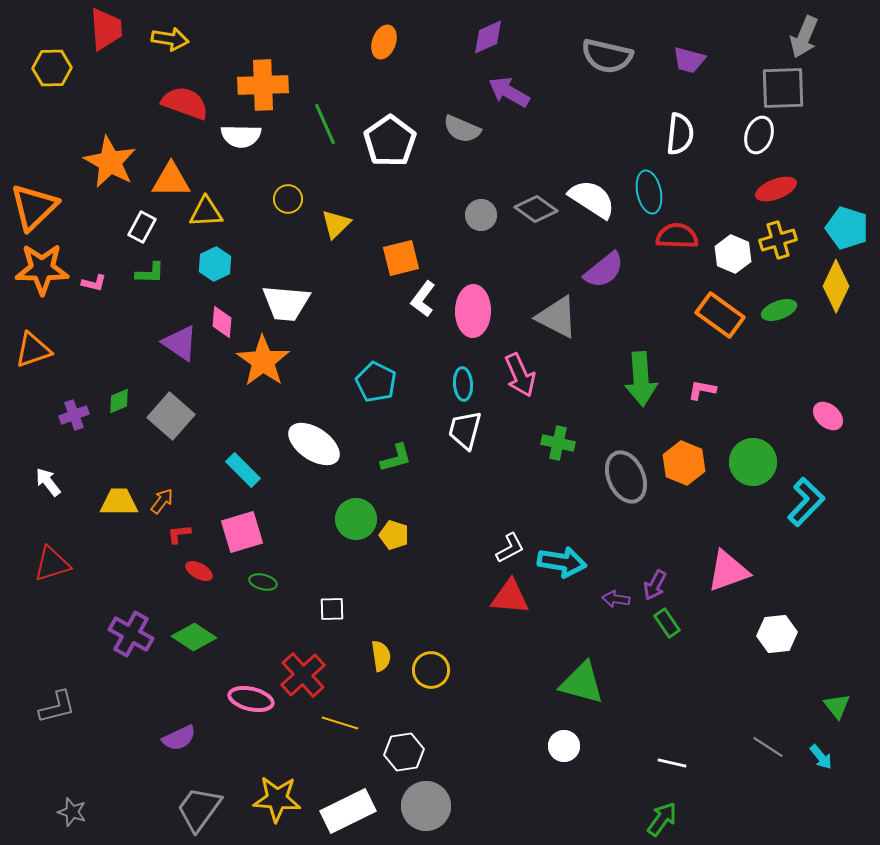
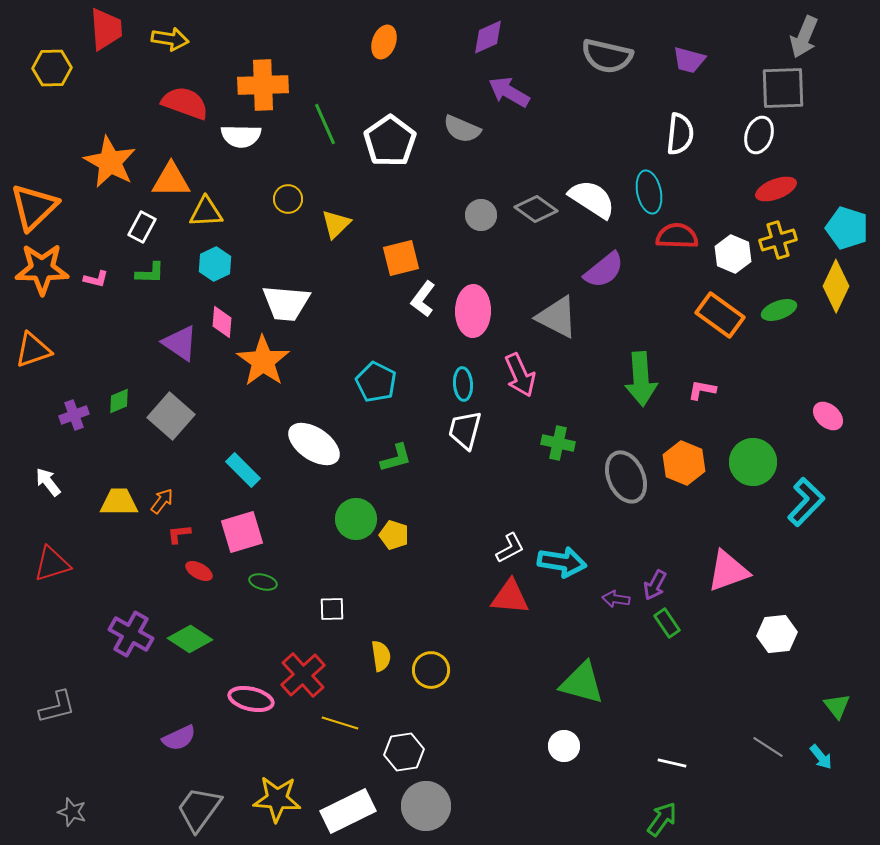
pink L-shape at (94, 283): moved 2 px right, 4 px up
green diamond at (194, 637): moved 4 px left, 2 px down
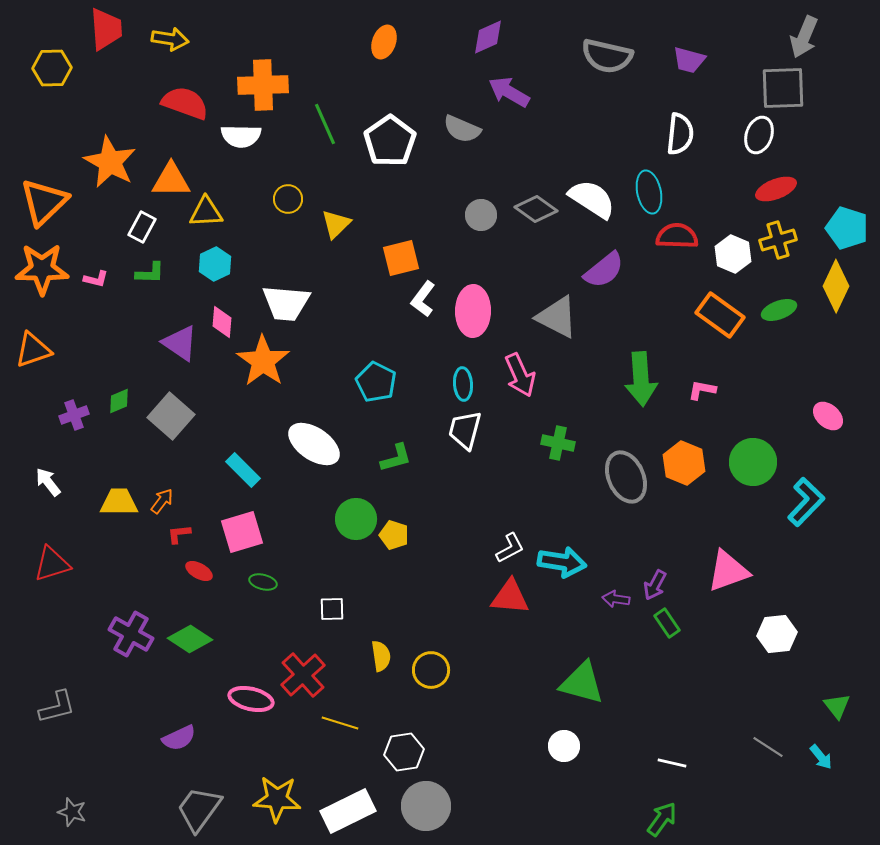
orange triangle at (34, 207): moved 10 px right, 5 px up
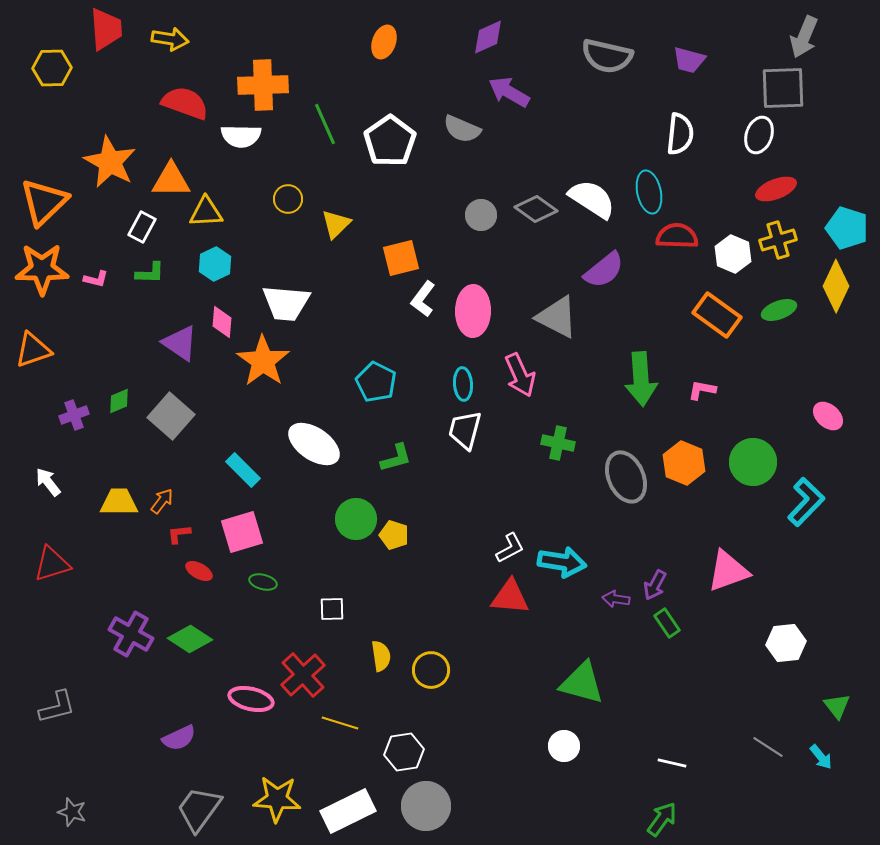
orange rectangle at (720, 315): moved 3 px left
white hexagon at (777, 634): moved 9 px right, 9 px down
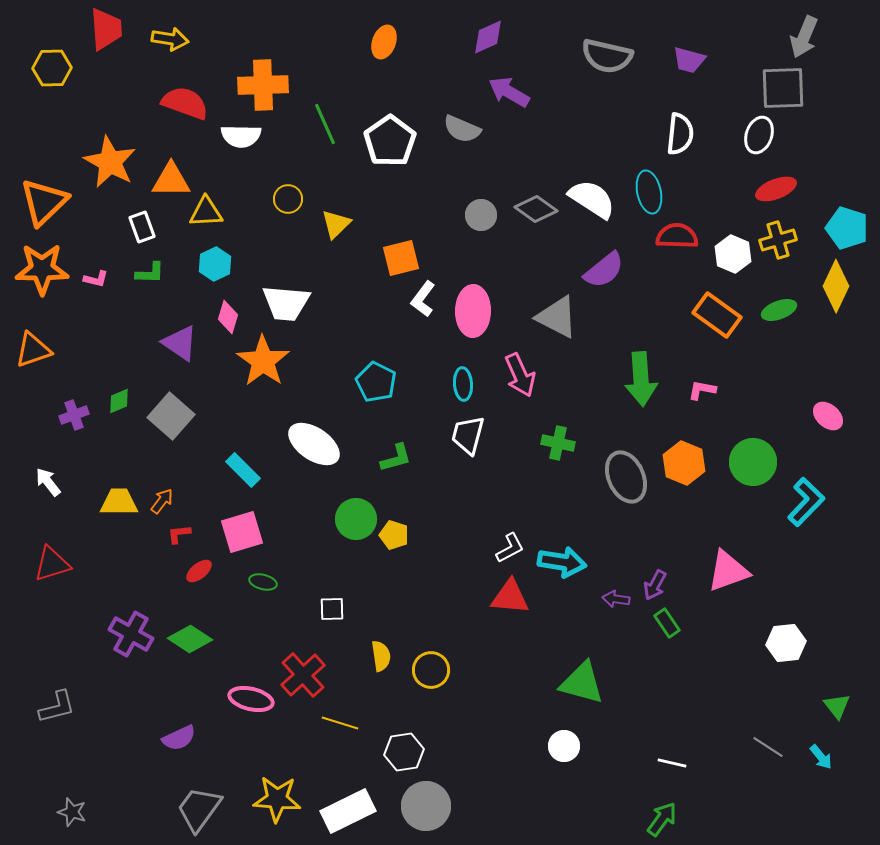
white rectangle at (142, 227): rotated 48 degrees counterclockwise
pink diamond at (222, 322): moved 6 px right, 5 px up; rotated 12 degrees clockwise
white trapezoid at (465, 430): moved 3 px right, 5 px down
red ellipse at (199, 571): rotated 68 degrees counterclockwise
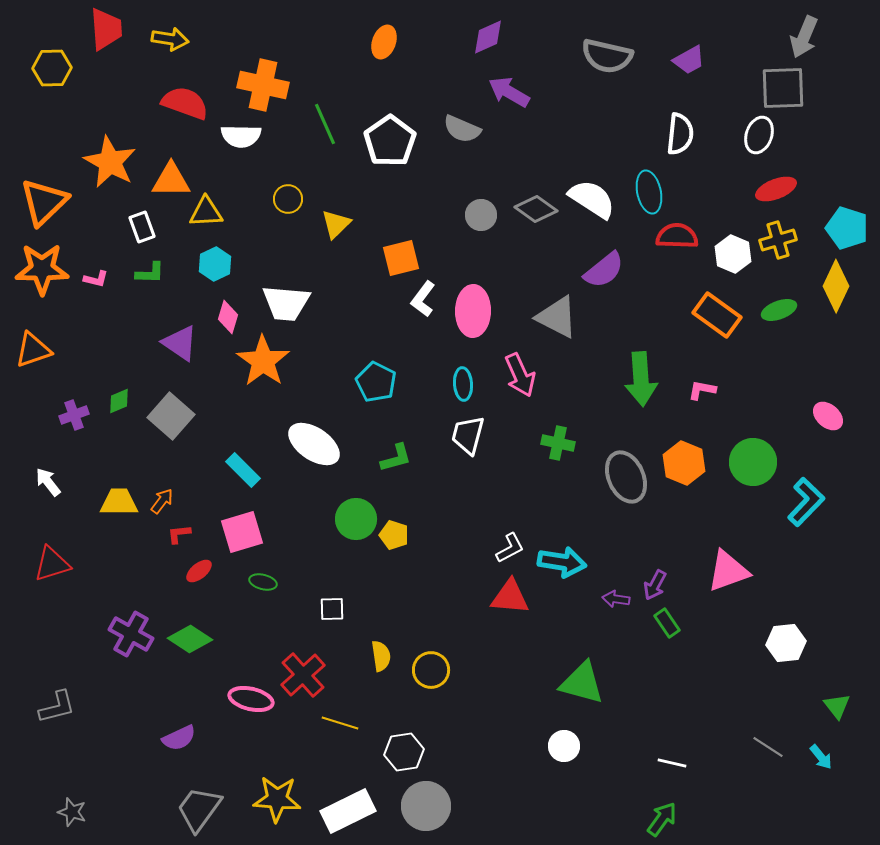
purple trapezoid at (689, 60): rotated 44 degrees counterclockwise
orange cross at (263, 85): rotated 15 degrees clockwise
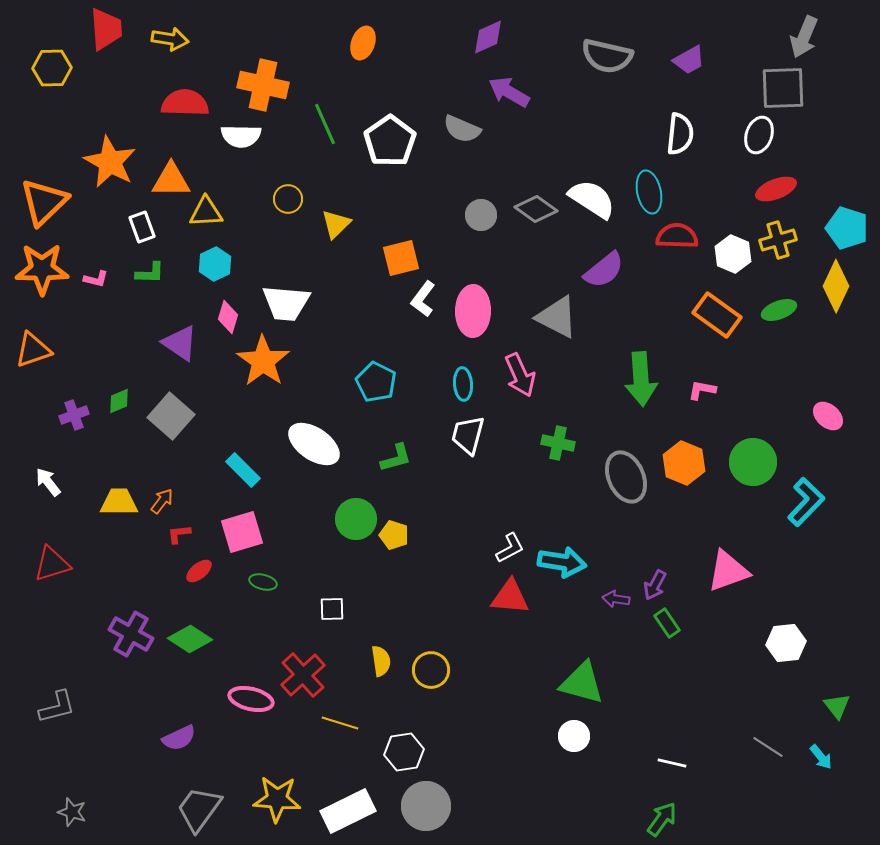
orange ellipse at (384, 42): moved 21 px left, 1 px down
red semicircle at (185, 103): rotated 18 degrees counterclockwise
yellow semicircle at (381, 656): moved 5 px down
white circle at (564, 746): moved 10 px right, 10 px up
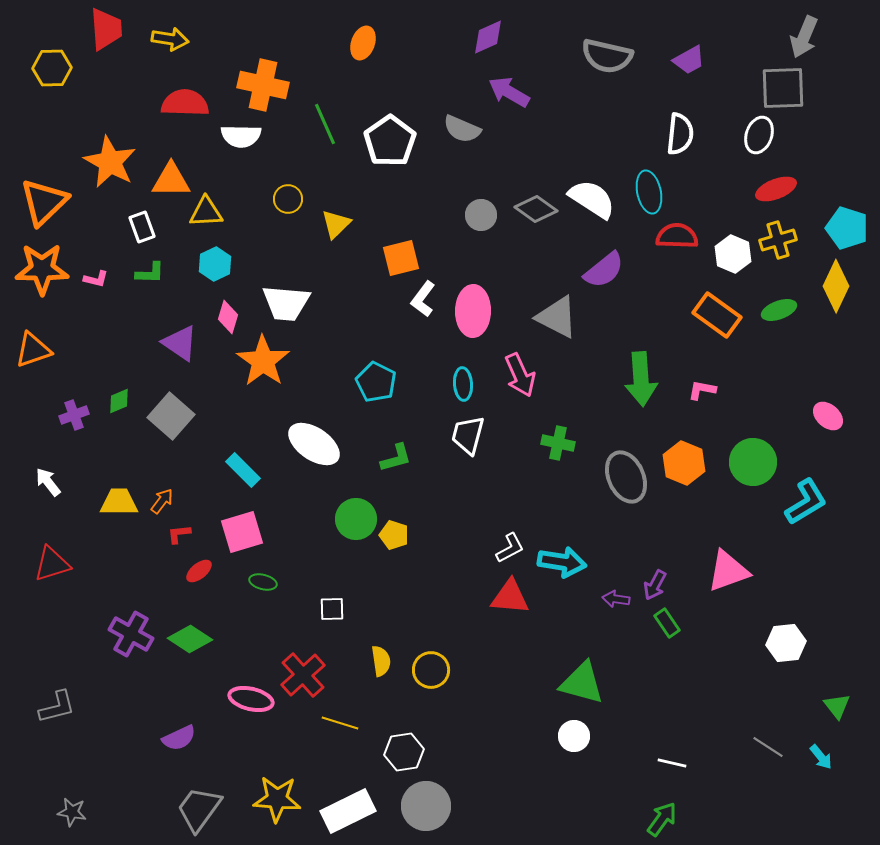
cyan L-shape at (806, 502): rotated 15 degrees clockwise
gray star at (72, 812): rotated 8 degrees counterclockwise
